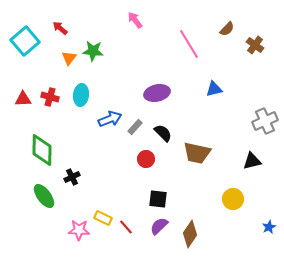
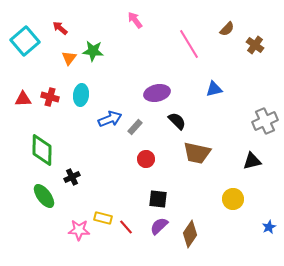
black semicircle: moved 14 px right, 12 px up
yellow rectangle: rotated 12 degrees counterclockwise
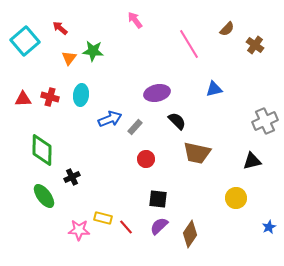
yellow circle: moved 3 px right, 1 px up
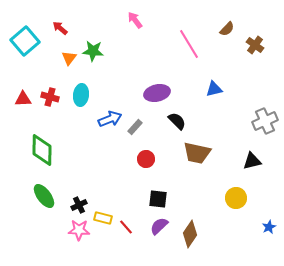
black cross: moved 7 px right, 28 px down
